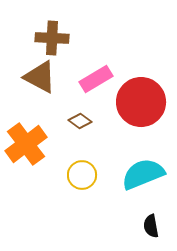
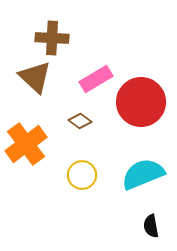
brown triangle: moved 5 px left; rotated 15 degrees clockwise
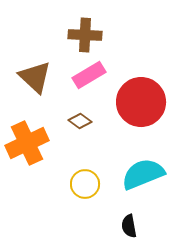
brown cross: moved 33 px right, 3 px up
pink rectangle: moved 7 px left, 4 px up
orange cross: moved 1 px right, 1 px up; rotated 12 degrees clockwise
yellow circle: moved 3 px right, 9 px down
black semicircle: moved 22 px left
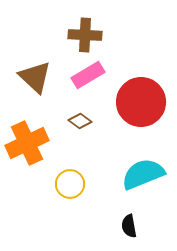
pink rectangle: moved 1 px left
yellow circle: moved 15 px left
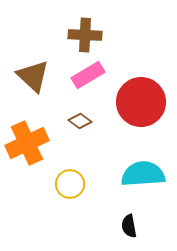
brown triangle: moved 2 px left, 1 px up
cyan semicircle: rotated 18 degrees clockwise
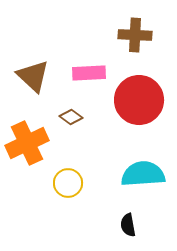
brown cross: moved 50 px right
pink rectangle: moved 1 px right, 2 px up; rotated 28 degrees clockwise
red circle: moved 2 px left, 2 px up
brown diamond: moved 9 px left, 4 px up
yellow circle: moved 2 px left, 1 px up
black semicircle: moved 1 px left, 1 px up
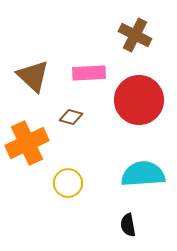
brown cross: rotated 24 degrees clockwise
brown diamond: rotated 20 degrees counterclockwise
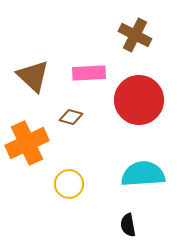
yellow circle: moved 1 px right, 1 px down
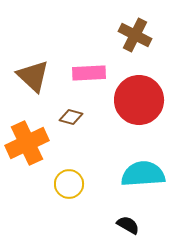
black semicircle: rotated 130 degrees clockwise
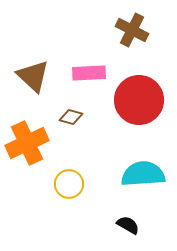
brown cross: moved 3 px left, 5 px up
